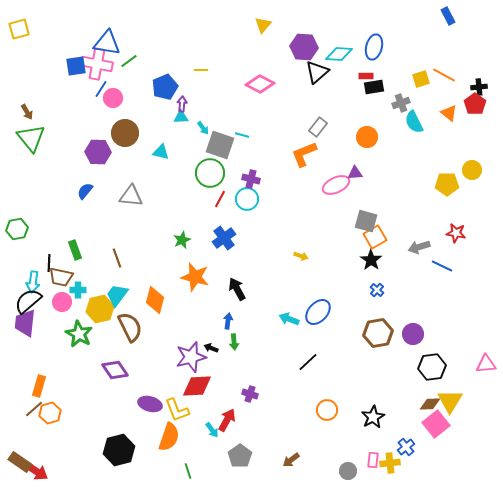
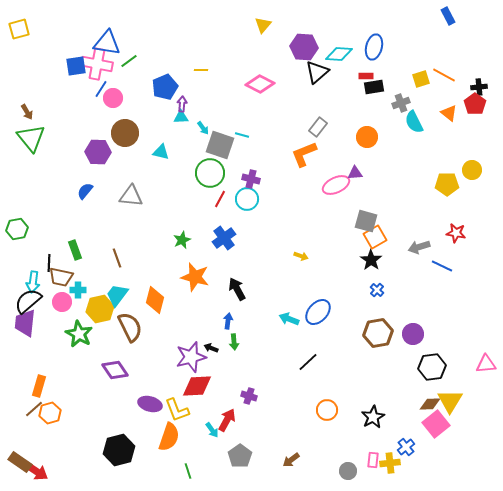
purple cross at (250, 394): moved 1 px left, 2 px down
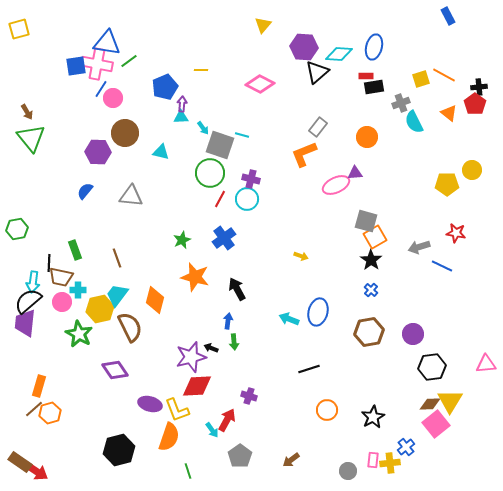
blue cross at (377, 290): moved 6 px left
blue ellipse at (318, 312): rotated 28 degrees counterclockwise
brown hexagon at (378, 333): moved 9 px left, 1 px up
black line at (308, 362): moved 1 px right, 7 px down; rotated 25 degrees clockwise
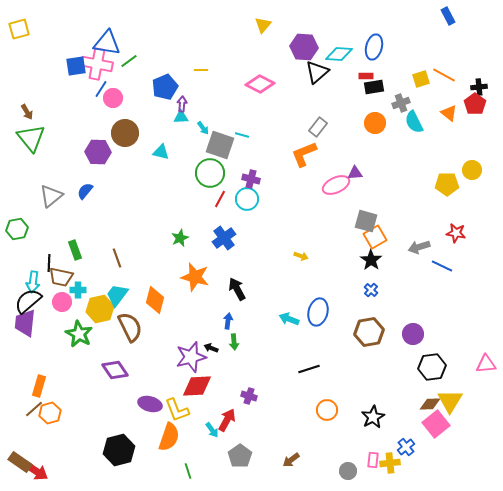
orange circle at (367, 137): moved 8 px right, 14 px up
gray triangle at (131, 196): moved 80 px left; rotated 45 degrees counterclockwise
green star at (182, 240): moved 2 px left, 2 px up
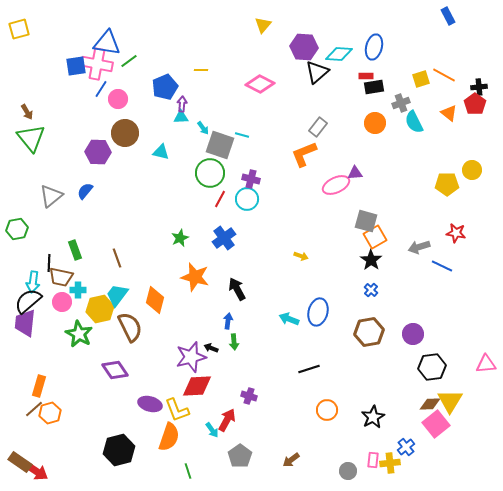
pink circle at (113, 98): moved 5 px right, 1 px down
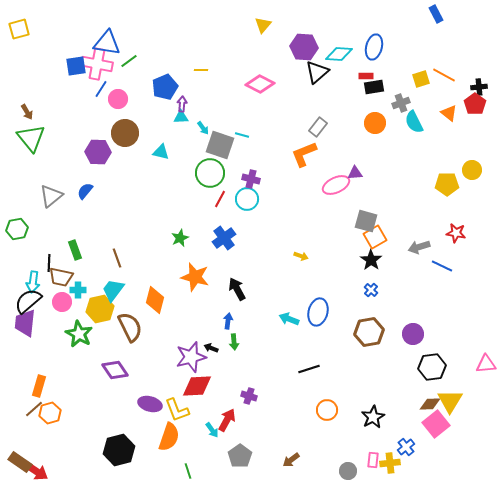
blue rectangle at (448, 16): moved 12 px left, 2 px up
cyan trapezoid at (117, 295): moved 4 px left, 5 px up
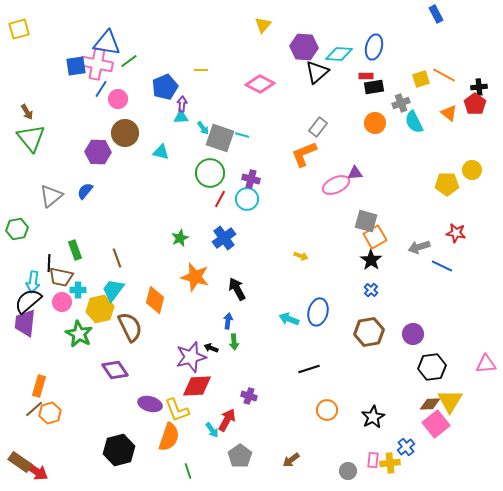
gray square at (220, 145): moved 7 px up
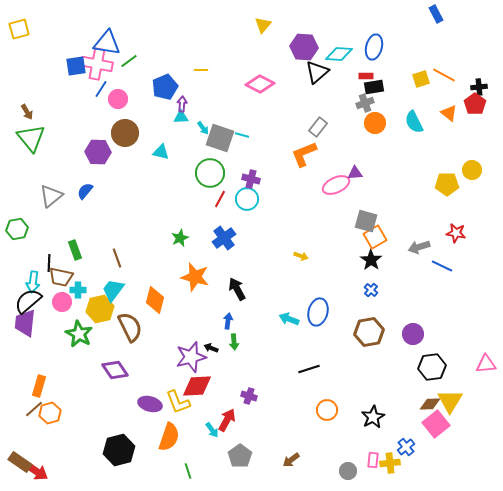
gray cross at (401, 103): moved 36 px left
yellow L-shape at (177, 410): moved 1 px right, 8 px up
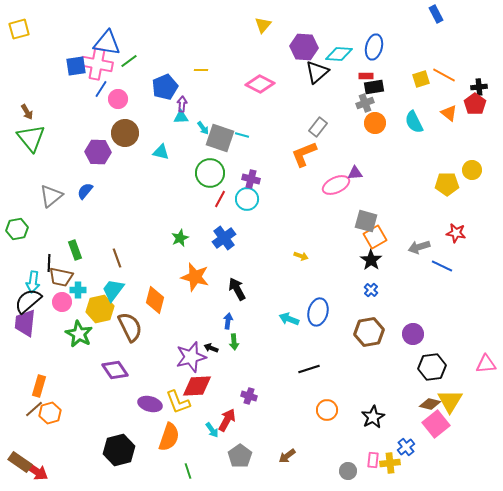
brown diamond at (430, 404): rotated 15 degrees clockwise
brown arrow at (291, 460): moved 4 px left, 4 px up
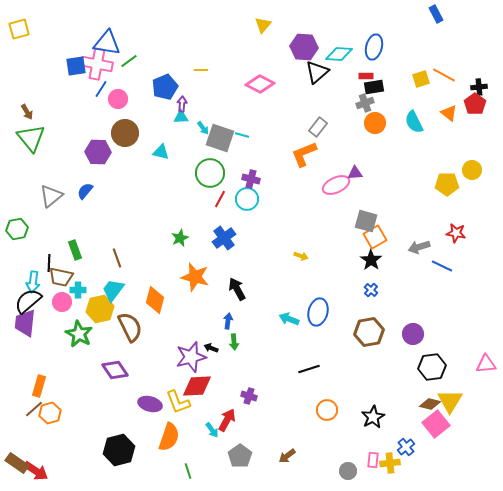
brown rectangle at (20, 462): moved 3 px left, 1 px down
